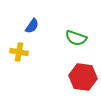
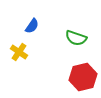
yellow cross: rotated 24 degrees clockwise
red hexagon: rotated 20 degrees counterclockwise
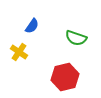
red hexagon: moved 18 px left
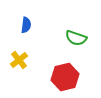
blue semicircle: moved 6 px left, 1 px up; rotated 28 degrees counterclockwise
yellow cross: moved 8 px down; rotated 18 degrees clockwise
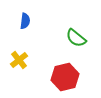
blue semicircle: moved 1 px left, 4 px up
green semicircle: rotated 20 degrees clockwise
